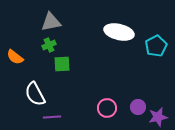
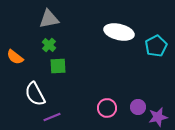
gray triangle: moved 2 px left, 3 px up
green cross: rotated 24 degrees counterclockwise
green square: moved 4 px left, 2 px down
purple line: rotated 18 degrees counterclockwise
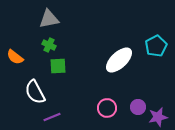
white ellipse: moved 28 px down; rotated 56 degrees counterclockwise
green cross: rotated 16 degrees counterclockwise
white semicircle: moved 2 px up
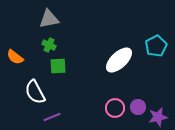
pink circle: moved 8 px right
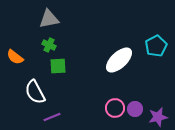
purple circle: moved 3 px left, 2 px down
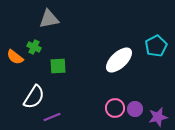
green cross: moved 15 px left, 2 px down
white semicircle: moved 1 px left, 5 px down; rotated 120 degrees counterclockwise
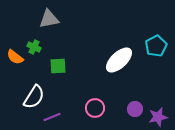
pink circle: moved 20 px left
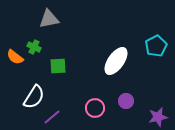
white ellipse: moved 3 px left, 1 px down; rotated 12 degrees counterclockwise
purple circle: moved 9 px left, 8 px up
purple line: rotated 18 degrees counterclockwise
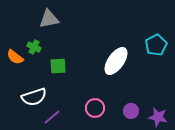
cyan pentagon: moved 1 px up
white semicircle: rotated 40 degrees clockwise
purple circle: moved 5 px right, 10 px down
purple star: rotated 24 degrees clockwise
